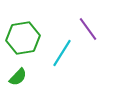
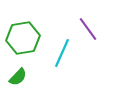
cyan line: rotated 8 degrees counterclockwise
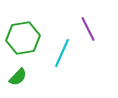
purple line: rotated 10 degrees clockwise
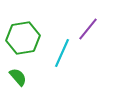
purple line: rotated 65 degrees clockwise
green semicircle: rotated 84 degrees counterclockwise
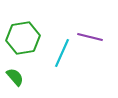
purple line: moved 2 px right, 8 px down; rotated 65 degrees clockwise
green semicircle: moved 3 px left
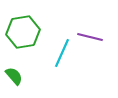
green hexagon: moved 6 px up
green semicircle: moved 1 px left, 1 px up
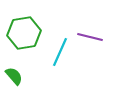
green hexagon: moved 1 px right, 1 px down
cyan line: moved 2 px left, 1 px up
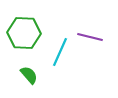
green hexagon: rotated 12 degrees clockwise
green semicircle: moved 15 px right, 1 px up
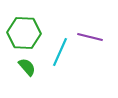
green semicircle: moved 2 px left, 8 px up
